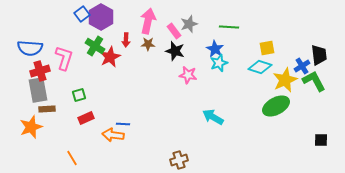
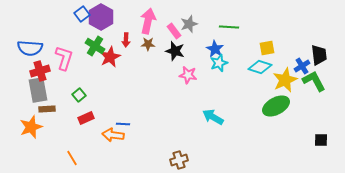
green square: rotated 24 degrees counterclockwise
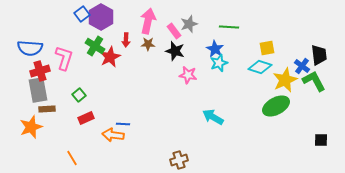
blue cross: rotated 21 degrees counterclockwise
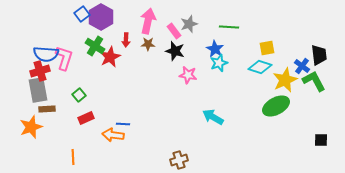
blue semicircle: moved 16 px right, 6 px down
orange line: moved 1 px right, 1 px up; rotated 28 degrees clockwise
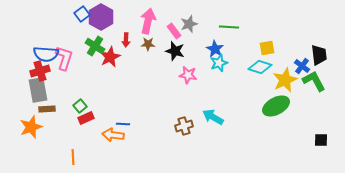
green square: moved 1 px right, 11 px down
brown cross: moved 5 px right, 34 px up
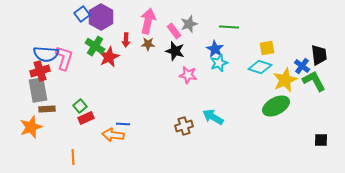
red star: moved 1 px left
